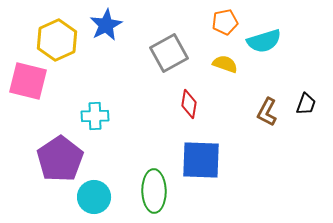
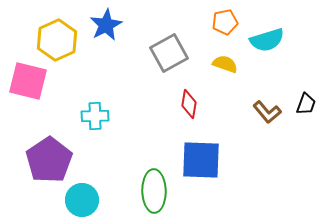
cyan semicircle: moved 3 px right, 1 px up
brown L-shape: rotated 68 degrees counterclockwise
purple pentagon: moved 11 px left, 1 px down
cyan circle: moved 12 px left, 3 px down
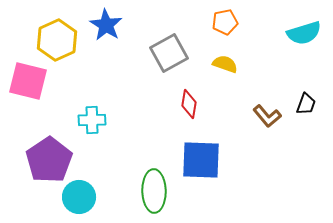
blue star: rotated 12 degrees counterclockwise
cyan semicircle: moved 37 px right, 7 px up
brown L-shape: moved 4 px down
cyan cross: moved 3 px left, 4 px down
cyan circle: moved 3 px left, 3 px up
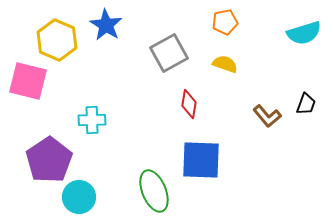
yellow hexagon: rotated 12 degrees counterclockwise
green ellipse: rotated 21 degrees counterclockwise
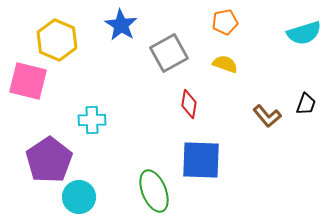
blue star: moved 15 px right
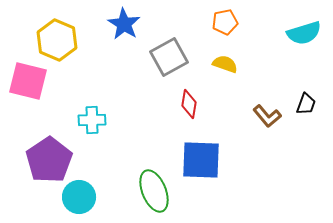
blue star: moved 3 px right, 1 px up
gray square: moved 4 px down
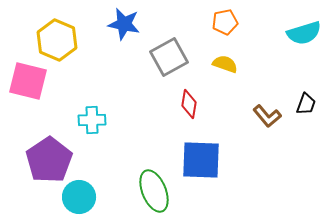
blue star: rotated 20 degrees counterclockwise
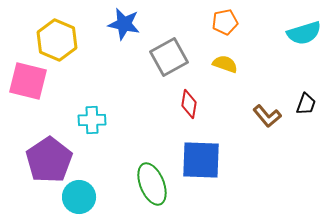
green ellipse: moved 2 px left, 7 px up
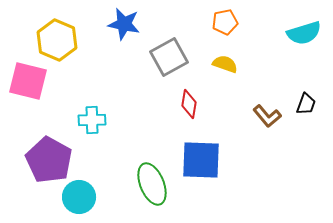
purple pentagon: rotated 9 degrees counterclockwise
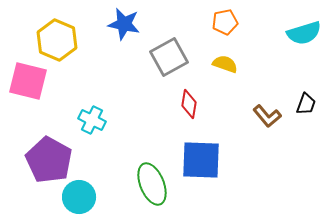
cyan cross: rotated 28 degrees clockwise
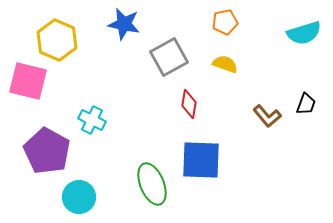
purple pentagon: moved 2 px left, 9 px up
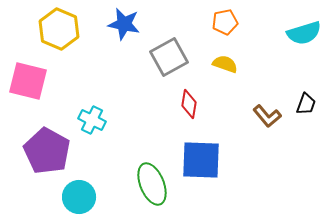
yellow hexagon: moved 2 px right, 11 px up
